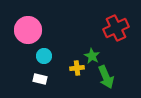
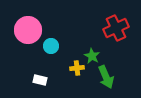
cyan circle: moved 7 px right, 10 px up
white rectangle: moved 1 px down
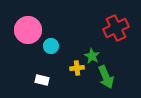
white rectangle: moved 2 px right
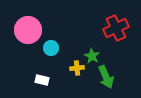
cyan circle: moved 2 px down
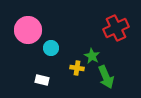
yellow cross: rotated 16 degrees clockwise
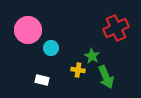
yellow cross: moved 1 px right, 2 px down
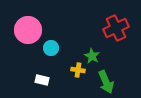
green arrow: moved 5 px down
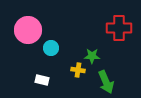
red cross: moved 3 px right; rotated 25 degrees clockwise
green star: rotated 28 degrees counterclockwise
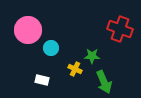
red cross: moved 1 px right, 1 px down; rotated 20 degrees clockwise
yellow cross: moved 3 px left, 1 px up; rotated 16 degrees clockwise
green arrow: moved 2 px left
